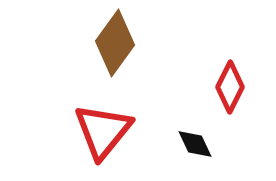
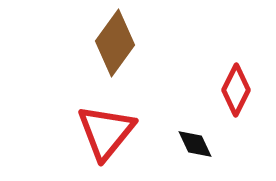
red diamond: moved 6 px right, 3 px down
red triangle: moved 3 px right, 1 px down
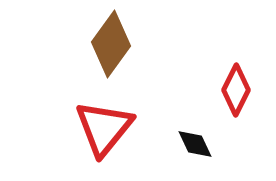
brown diamond: moved 4 px left, 1 px down
red triangle: moved 2 px left, 4 px up
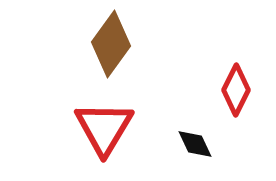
red triangle: rotated 8 degrees counterclockwise
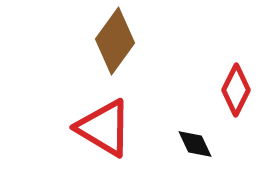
brown diamond: moved 4 px right, 3 px up
red triangle: rotated 30 degrees counterclockwise
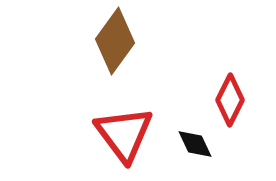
red diamond: moved 6 px left, 10 px down
red triangle: moved 20 px right, 6 px down; rotated 22 degrees clockwise
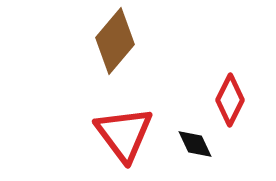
brown diamond: rotated 4 degrees clockwise
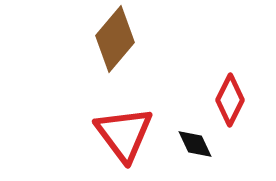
brown diamond: moved 2 px up
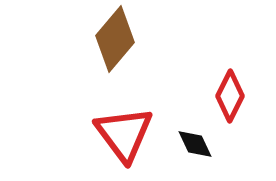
red diamond: moved 4 px up
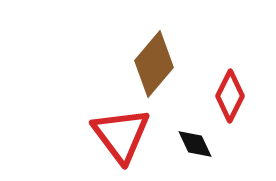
brown diamond: moved 39 px right, 25 px down
red triangle: moved 3 px left, 1 px down
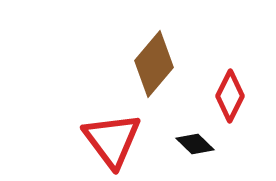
red triangle: moved 9 px left, 5 px down
black diamond: rotated 21 degrees counterclockwise
